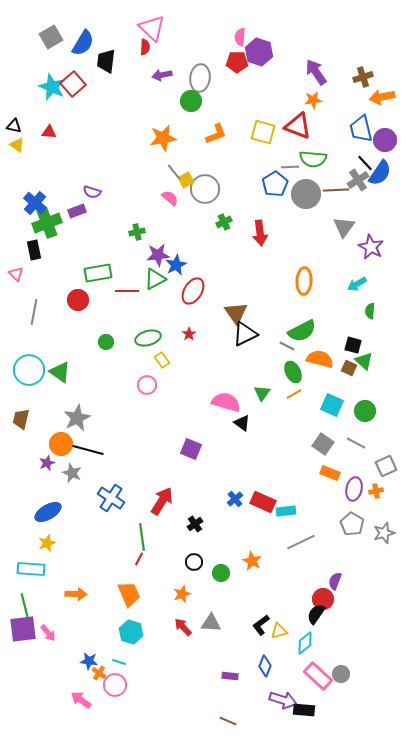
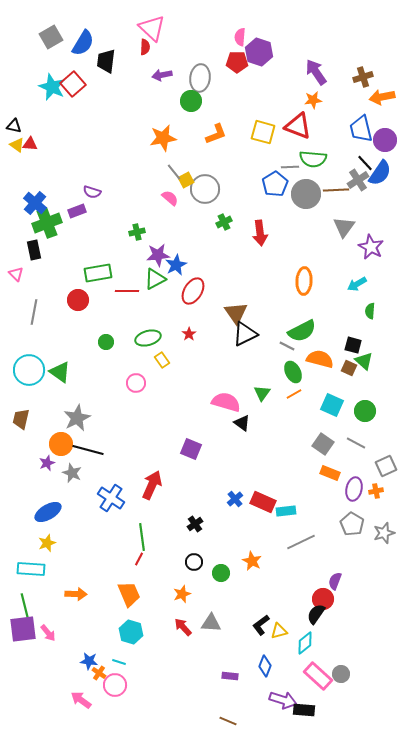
red triangle at (49, 132): moved 19 px left, 12 px down
pink circle at (147, 385): moved 11 px left, 2 px up
red arrow at (162, 501): moved 10 px left, 16 px up; rotated 8 degrees counterclockwise
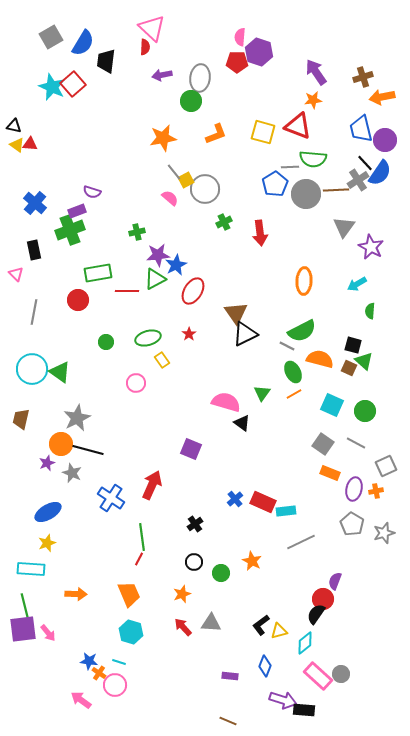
green cross at (47, 223): moved 23 px right, 7 px down
cyan circle at (29, 370): moved 3 px right, 1 px up
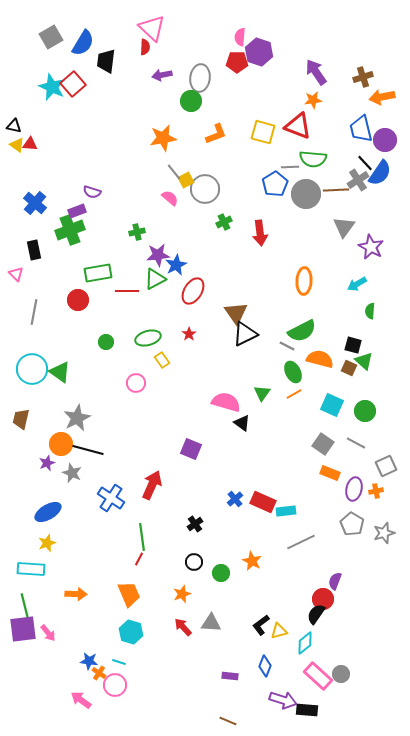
black rectangle at (304, 710): moved 3 px right
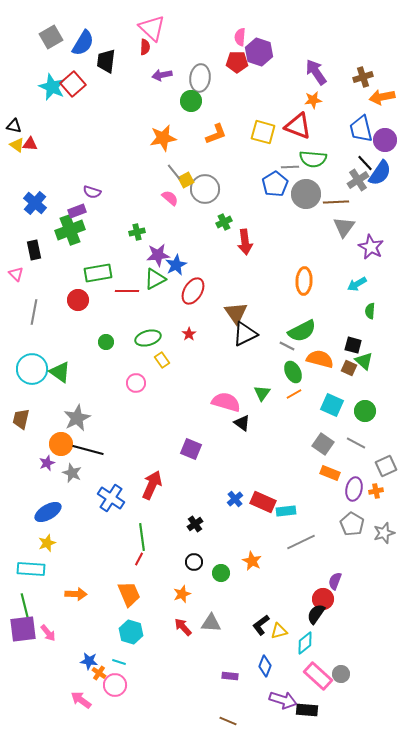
brown line at (336, 190): moved 12 px down
red arrow at (260, 233): moved 15 px left, 9 px down
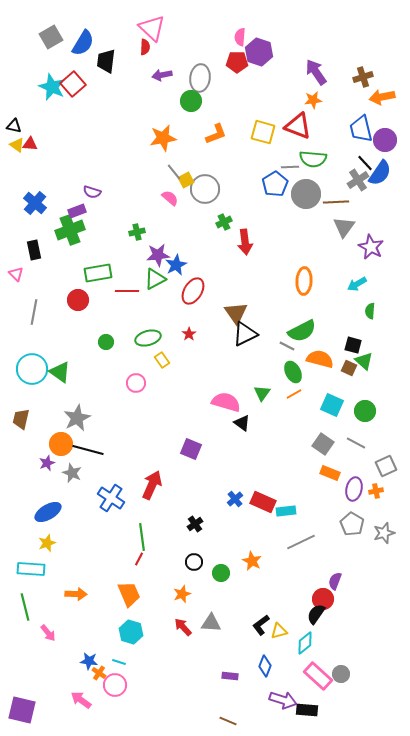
purple square at (23, 629): moved 1 px left, 81 px down; rotated 20 degrees clockwise
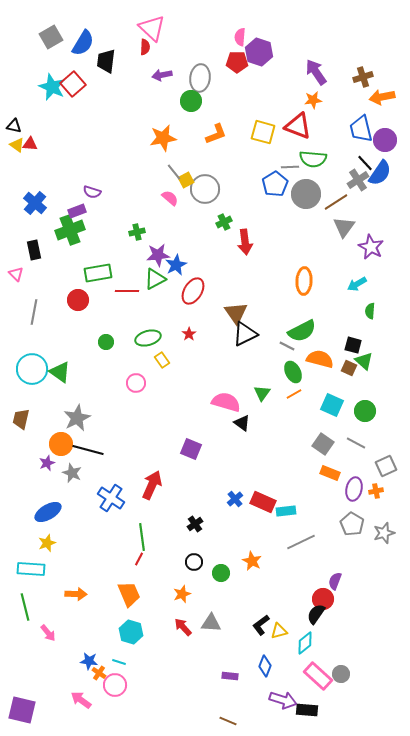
brown line at (336, 202): rotated 30 degrees counterclockwise
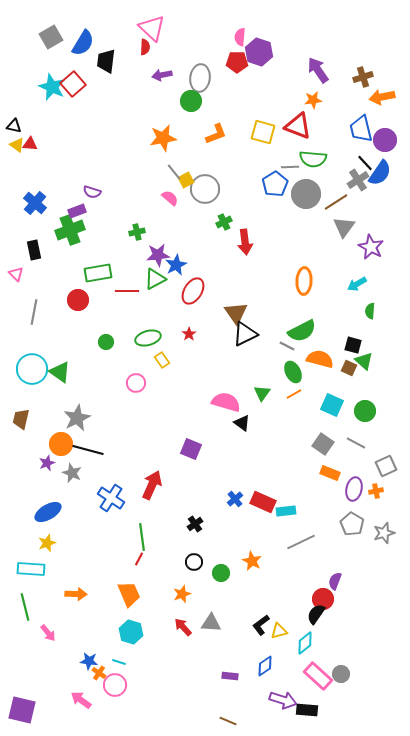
purple arrow at (316, 72): moved 2 px right, 2 px up
blue diamond at (265, 666): rotated 35 degrees clockwise
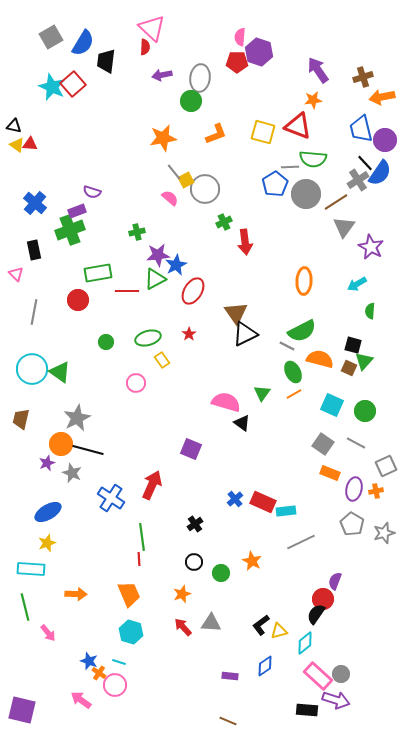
green triangle at (364, 361): rotated 30 degrees clockwise
red line at (139, 559): rotated 32 degrees counterclockwise
blue star at (89, 661): rotated 12 degrees clockwise
purple arrow at (283, 700): moved 53 px right
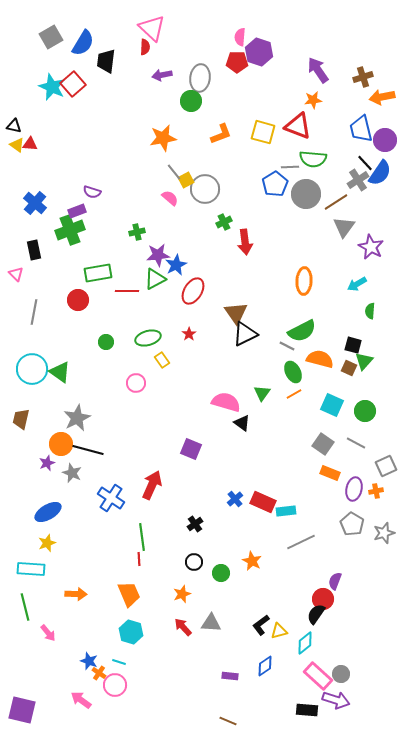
orange L-shape at (216, 134): moved 5 px right
